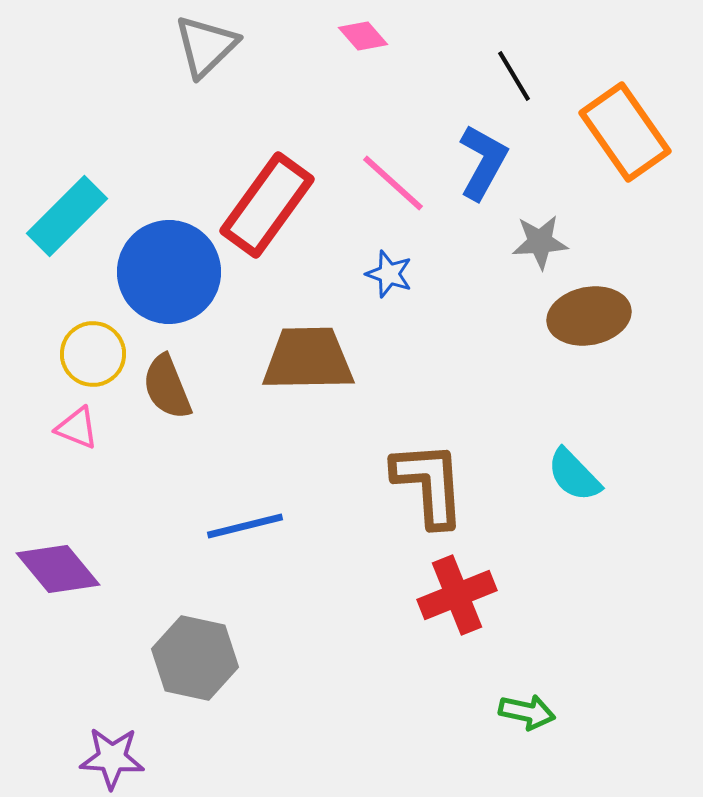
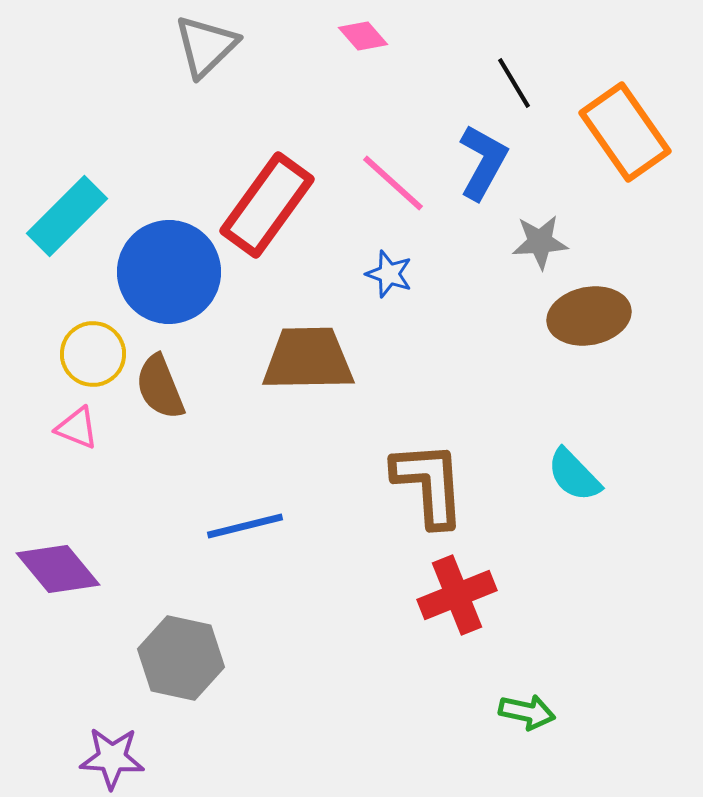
black line: moved 7 px down
brown semicircle: moved 7 px left
gray hexagon: moved 14 px left
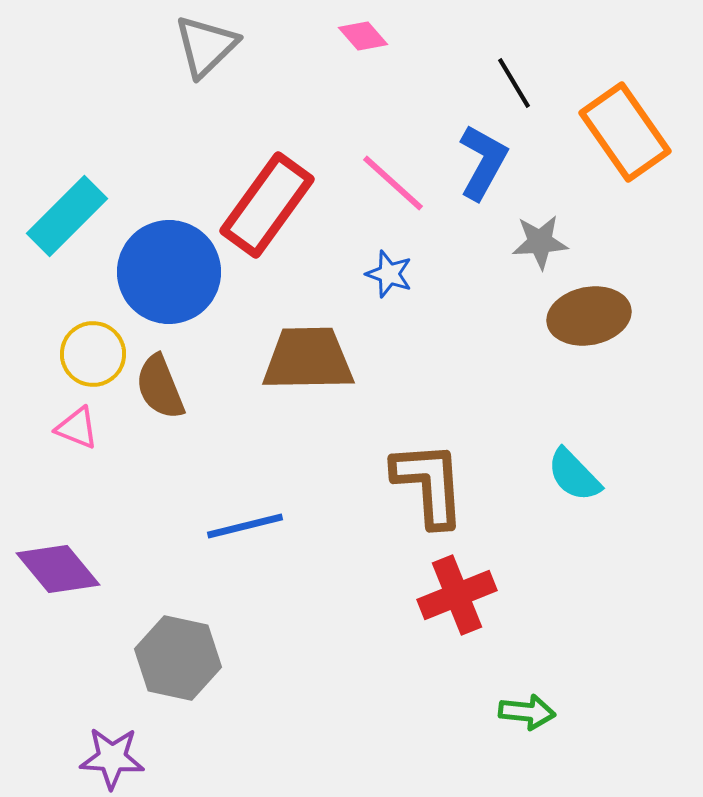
gray hexagon: moved 3 px left
green arrow: rotated 6 degrees counterclockwise
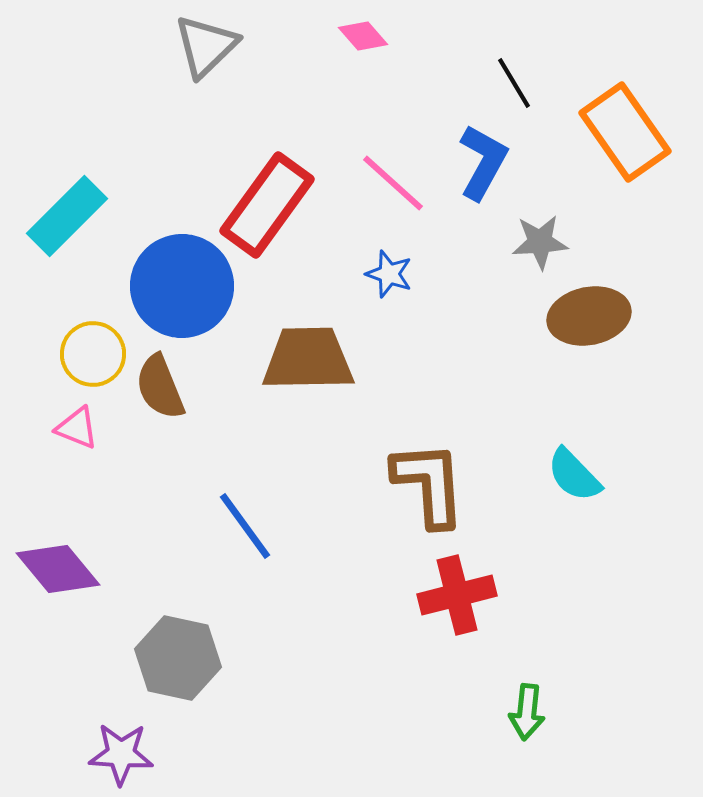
blue circle: moved 13 px right, 14 px down
blue line: rotated 68 degrees clockwise
red cross: rotated 8 degrees clockwise
green arrow: rotated 90 degrees clockwise
purple star: moved 9 px right, 4 px up
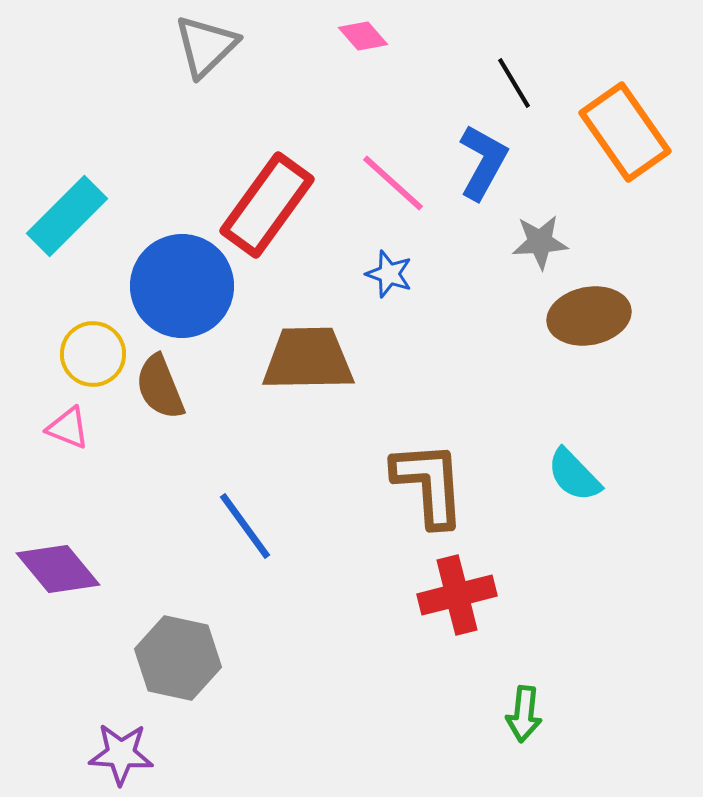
pink triangle: moved 9 px left
green arrow: moved 3 px left, 2 px down
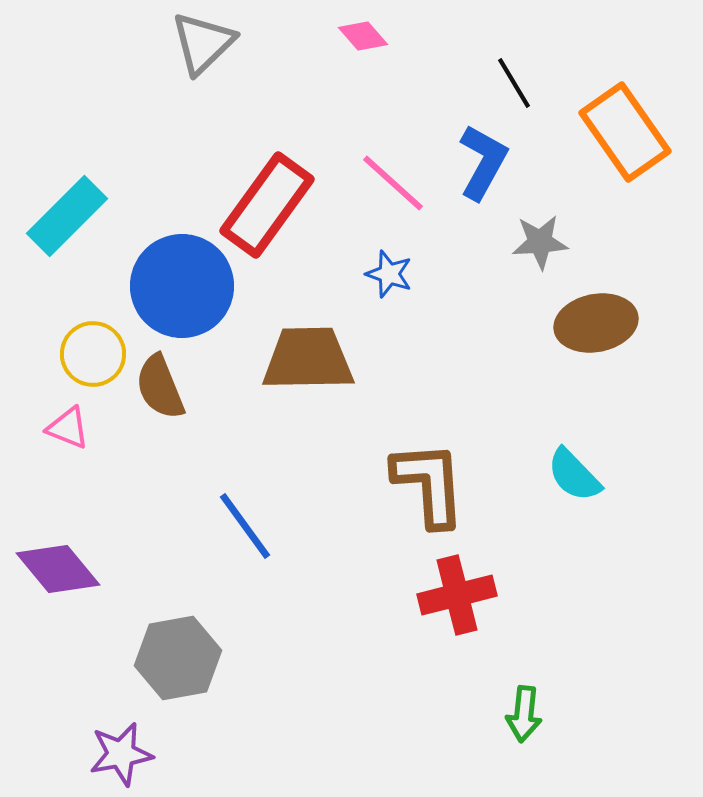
gray triangle: moved 3 px left, 3 px up
brown ellipse: moved 7 px right, 7 px down
gray hexagon: rotated 22 degrees counterclockwise
purple star: rotated 14 degrees counterclockwise
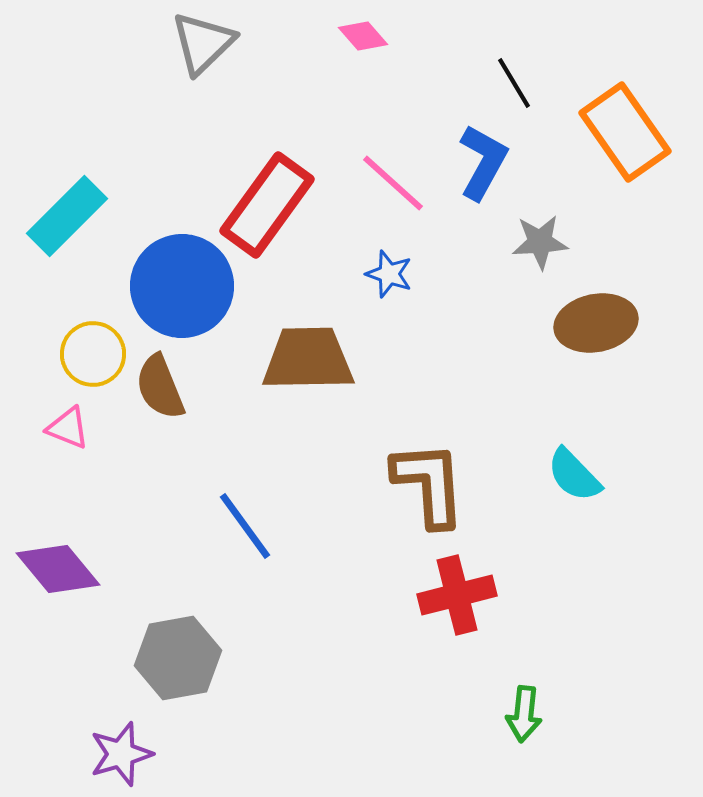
purple star: rotated 6 degrees counterclockwise
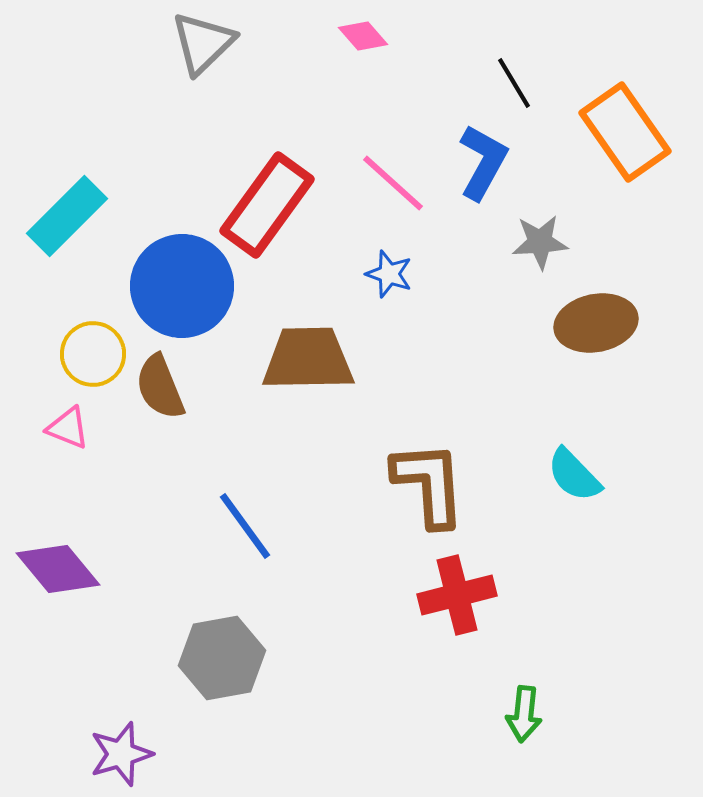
gray hexagon: moved 44 px right
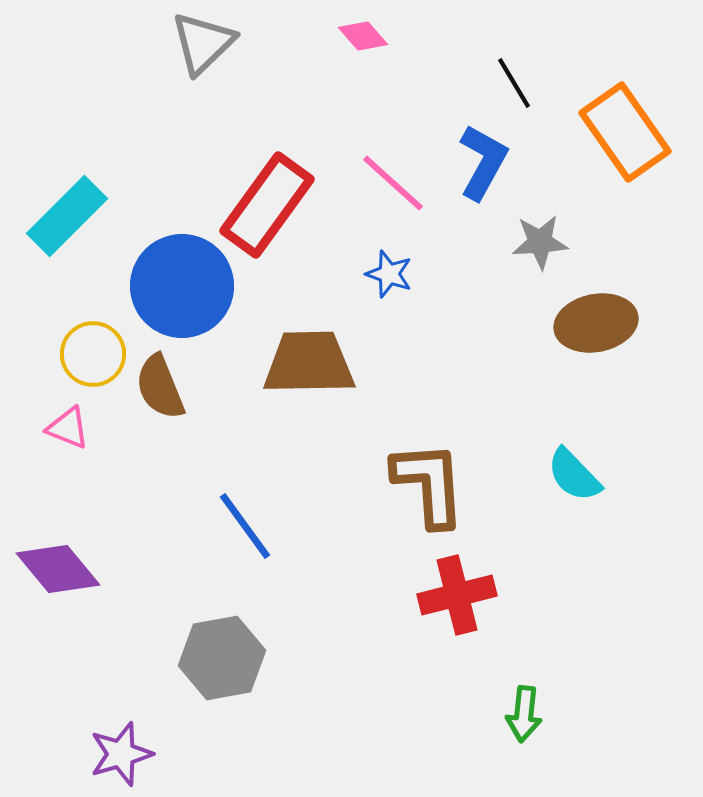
brown trapezoid: moved 1 px right, 4 px down
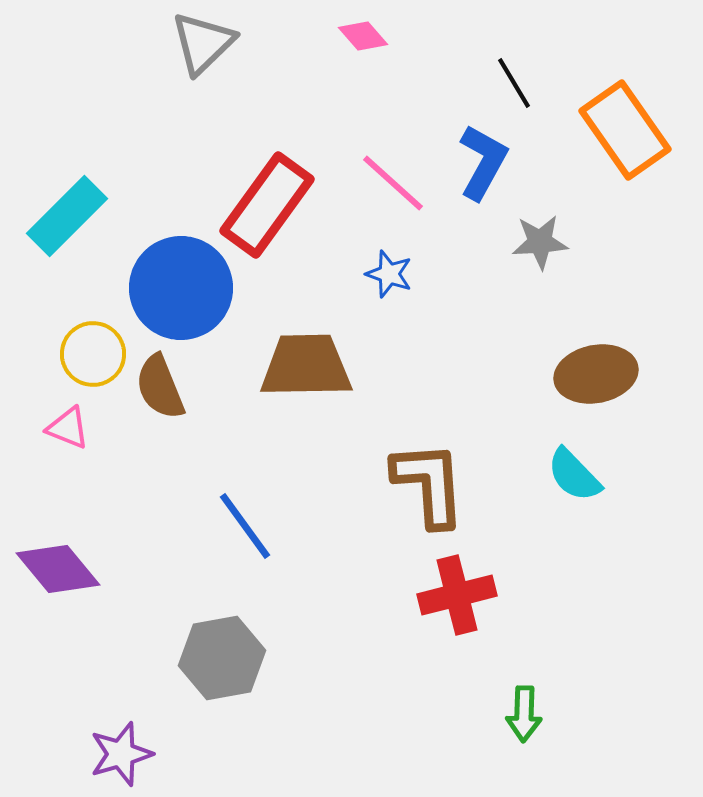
orange rectangle: moved 2 px up
blue circle: moved 1 px left, 2 px down
brown ellipse: moved 51 px down
brown trapezoid: moved 3 px left, 3 px down
green arrow: rotated 4 degrees counterclockwise
